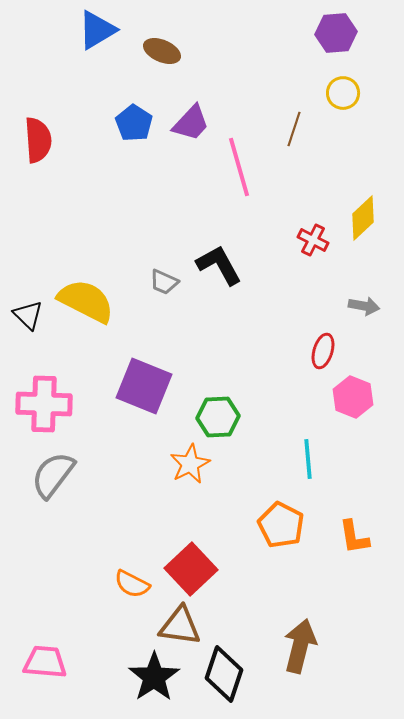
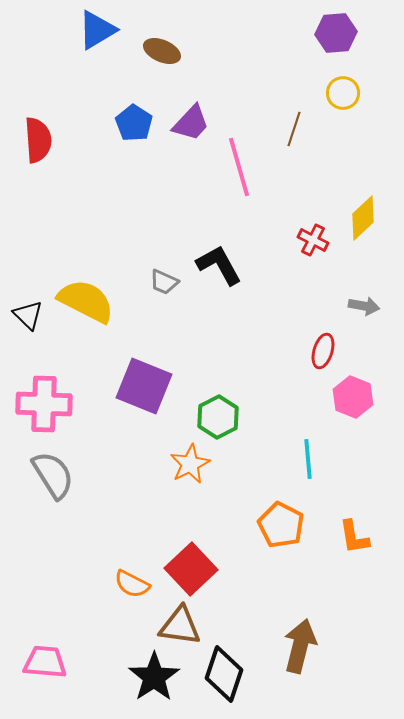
green hexagon: rotated 24 degrees counterclockwise
gray semicircle: rotated 111 degrees clockwise
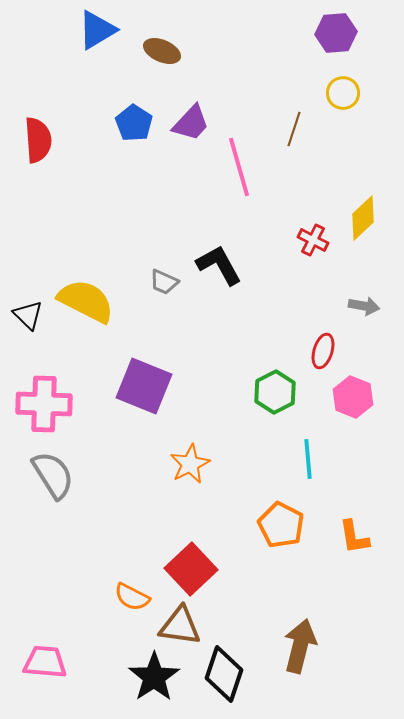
green hexagon: moved 57 px right, 25 px up
orange semicircle: moved 13 px down
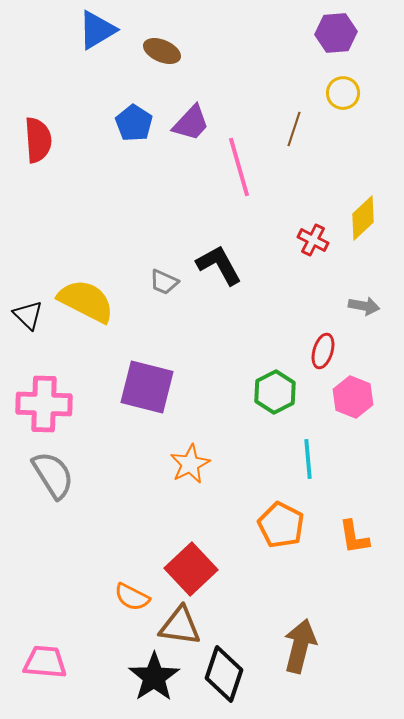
purple square: moved 3 px right, 1 px down; rotated 8 degrees counterclockwise
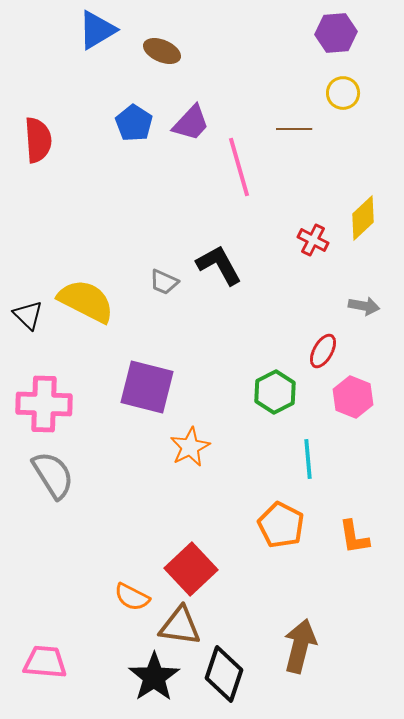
brown line: rotated 72 degrees clockwise
red ellipse: rotated 12 degrees clockwise
orange star: moved 17 px up
